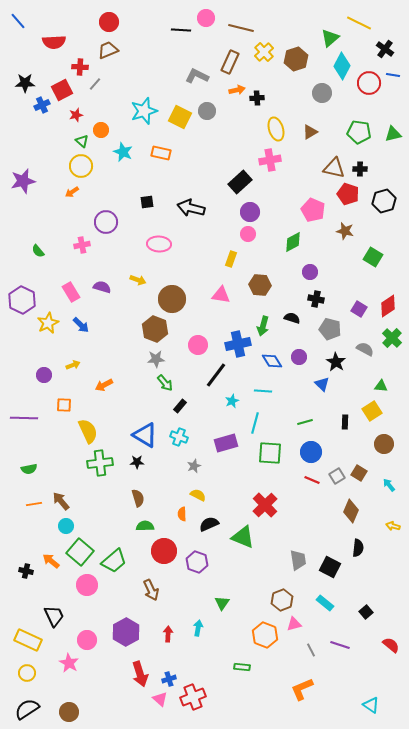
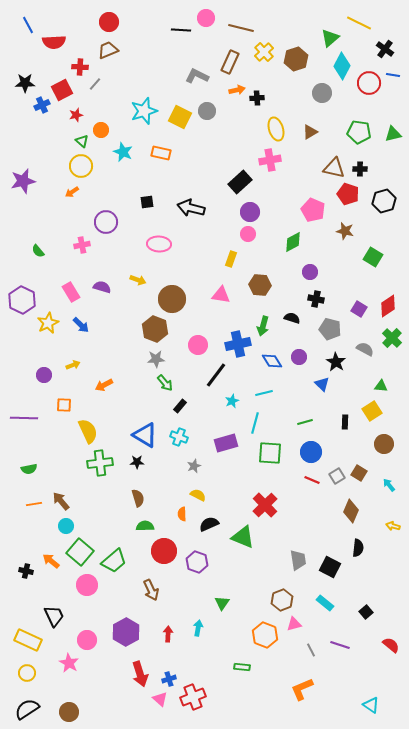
blue line at (18, 21): moved 10 px right, 4 px down; rotated 12 degrees clockwise
cyan line at (263, 391): moved 1 px right, 2 px down; rotated 18 degrees counterclockwise
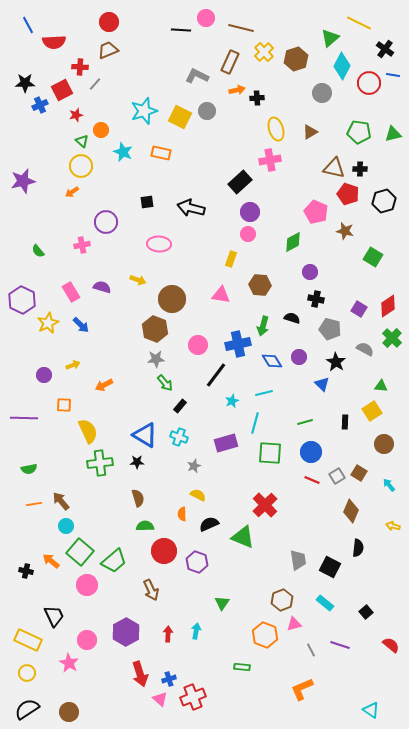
blue cross at (42, 105): moved 2 px left
pink pentagon at (313, 210): moved 3 px right, 2 px down
cyan arrow at (198, 628): moved 2 px left, 3 px down
cyan triangle at (371, 705): moved 5 px down
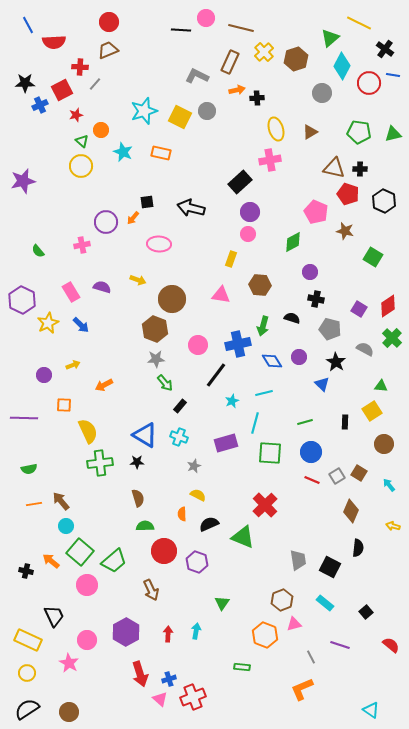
orange arrow at (72, 192): moved 61 px right, 26 px down; rotated 16 degrees counterclockwise
black hexagon at (384, 201): rotated 20 degrees counterclockwise
gray line at (311, 650): moved 7 px down
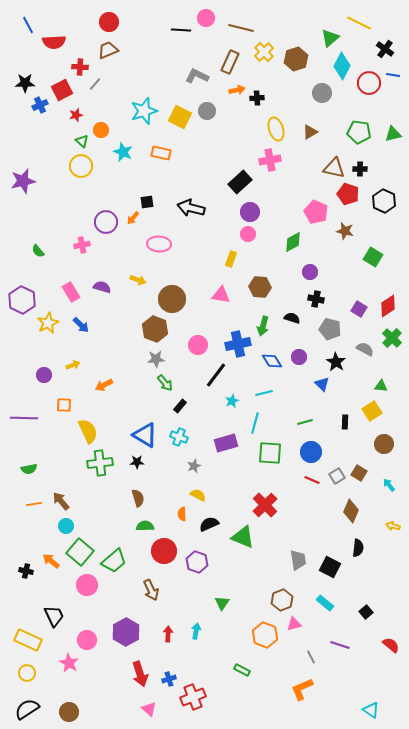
brown hexagon at (260, 285): moved 2 px down
green rectangle at (242, 667): moved 3 px down; rotated 21 degrees clockwise
pink triangle at (160, 699): moved 11 px left, 10 px down
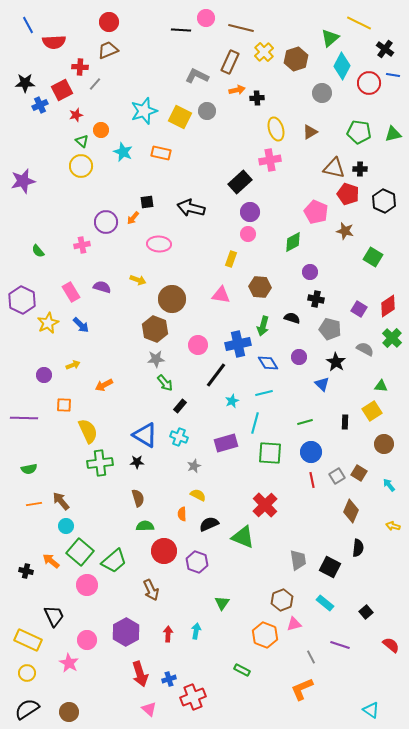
blue diamond at (272, 361): moved 4 px left, 2 px down
red line at (312, 480): rotated 56 degrees clockwise
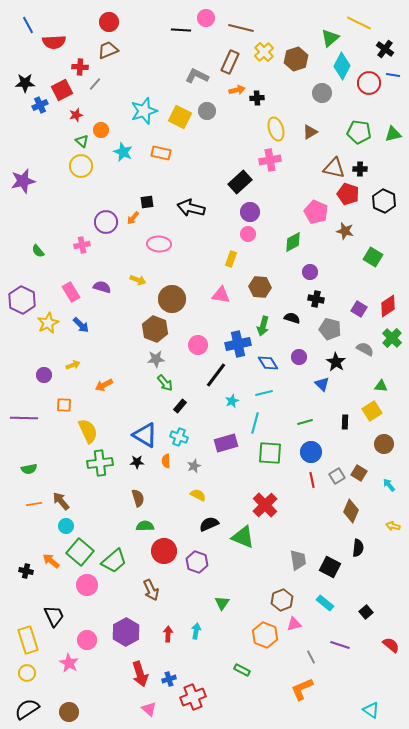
orange semicircle at (182, 514): moved 16 px left, 53 px up
yellow rectangle at (28, 640): rotated 48 degrees clockwise
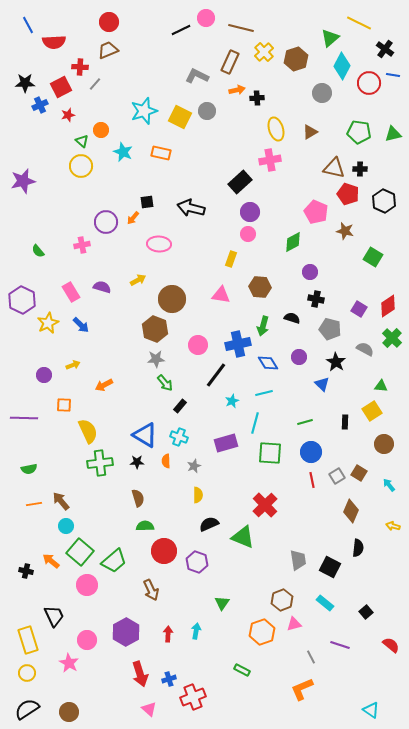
black line at (181, 30): rotated 30 degrees counterclockwise
red square at (62, 90): moved 1 px left, 3 px up
red star at (76, 115): moved 8 px left
yellow arrow at (138, 280): rotated 49 degrees counterclockwise
yellow semicircle at (198, 495): rotated 63 degrees clockwise
orange hexagon at (265, 635): moved 3 px left, 3 px up; rotated 20 degrees clockwise
